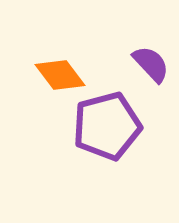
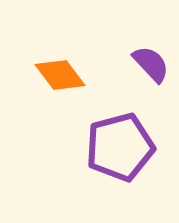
purple pentagon: moved 13 px right, 21 px down
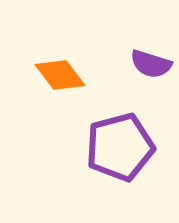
purple semicircle: rotated 150 degrees clockwise
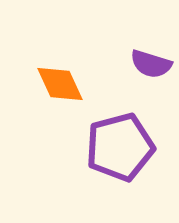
orange diamond: moved 9 px down; rotated 12 degrees clockwise
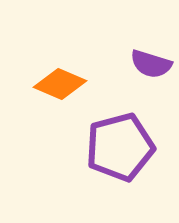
orange diamond: rotated 42 degrees counterclockwise
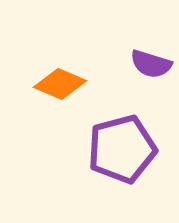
purple pentagon: moved 2 px right, 2 px down
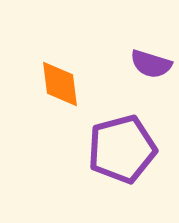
orange diamond: rotated 60 degrees clockwise
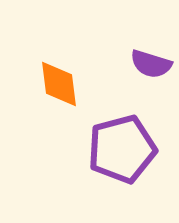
orange diamond: moved 1 px left
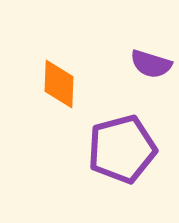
orange diamond: rotated 9 degrees clockwise
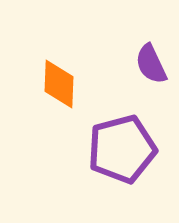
purple semicircle: rotated 48 degrees clockwise
